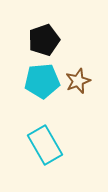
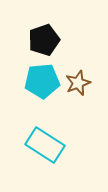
brown star: moved 2 px down
cyan rectangle: rotated 27 degrees counterclockwise
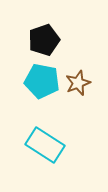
cyan pentagon: rotated 16 degrees clockwise
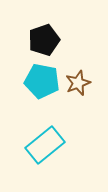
cyan rectangle: rotated 72 degrees counterclockwise
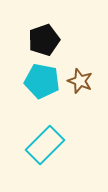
brown star: moved 2 px right, 2 px up; rotated 30 degrees counterclockwise
cyan rectangle: rotated 6 degrees counterclockwise
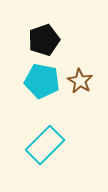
brown star: rotated 10 degrees clockwise
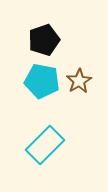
brown star: moved 1 px left; rotated 10 degrees clockwise
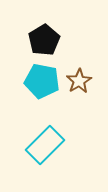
black pentagon: rotated 12 degrees counterclockwise
